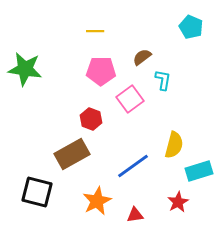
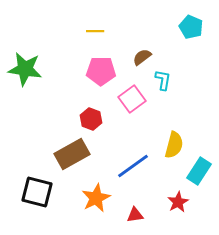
pink square: moved 2 px right
cyan rectangle: rotated 40 degrees counterclockwise
orange star: moved 1 px left, 3 px up
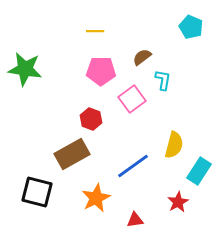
red triangle: moved 5 px down
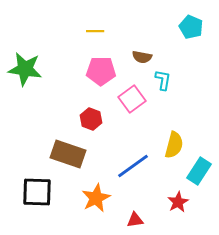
brown semicircle: rotated 132 degrees counterclockwise
brown rectangle: moved 4 px left; rotated 48 degrees clockwise
black square: rotated 12 degrees counterclockwise
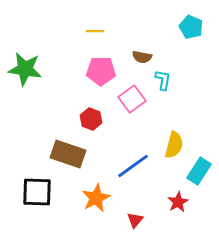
red triangle: rotated 42 degrees counterclockwise
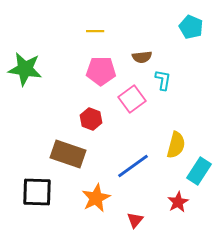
brown semicircle: rotated 18 degrees counterclockwise
yellow semicircle: moved 2 px right
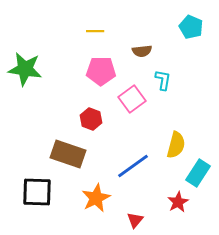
brown semicircle: moved 6 px up
cyan rectangle: moved 1 px left, 2 px down
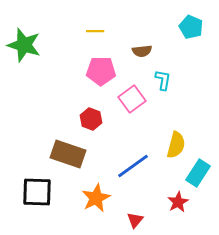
green star: moved 1 px left, 24 px up; rotated 8 degrees clockwise
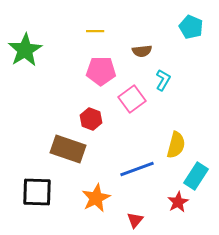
green star: moved 1 px right, 5 px down; rotated 24 degrees clockwise
cyan L-shape: rotated 20 degrees clockwise
brown rectangle: moved 5 px up
blue line: moved 4 px right, 3 px down; rotated 16 degrees clockwise
cyan rectangle: moved 2 px left, 3 px down
